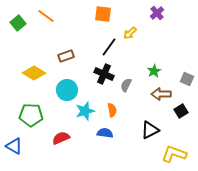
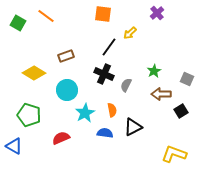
green square: rotated 21 degrees counterclockwise
cyan star: moved 2 px down; rotated 12 degrees counterclockwise
green pentagon: moved 2 px left; rotated 15 degrees clockwise
black triangle: moved 17 px left, 3 px up
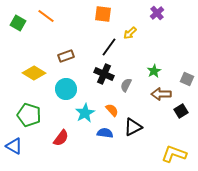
cyan circle: moved 1 px left, 1 px up
orange semicircle: rotated 32 degrees counterclockwise
red semicircle: rotated 150 degrees clockwise
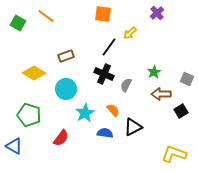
green star: moved 1 px down
orange semicircle: moved 1 px right
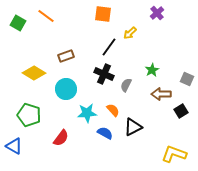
green star: moved 2 px left, 2 px up
cyan star: moved 2 px right; rotated 24 degrees clockwise
blue semicircle: rotated 21 degrees clockwise
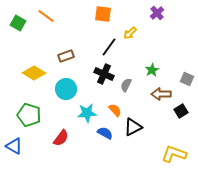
orange semicircle: moved 2 px right
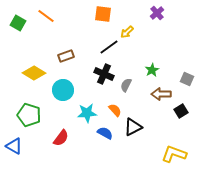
yellow arrow: moved 3 px left, 1 px up
black line: rotated 18 degrees clockwise
cyan circle: moved 3 px left, 1 px down
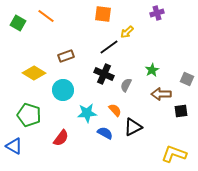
purple cross: rotated 24 degrees clockwise
black square: rotated 24 degrees clockwise
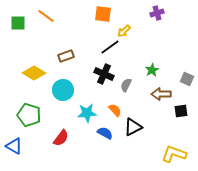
green square: rotated 28 degrees counterclockwise
yellow arrow: moved 3 px left, 1 px up
black line: moved 1 px right
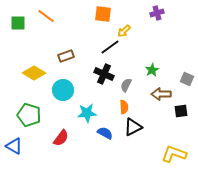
orange semicircle: moved 9 px right, 3 px up; rotated 40 degrees clockwise
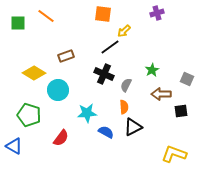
cyan circle: moved 5 px left
blue semicircle: moved 1 px right, 1 px up
